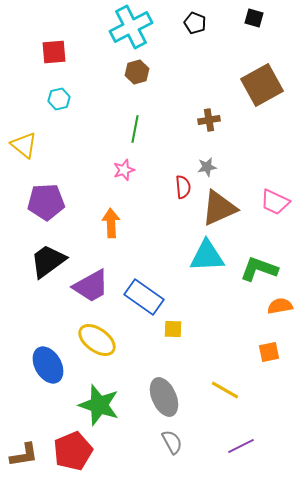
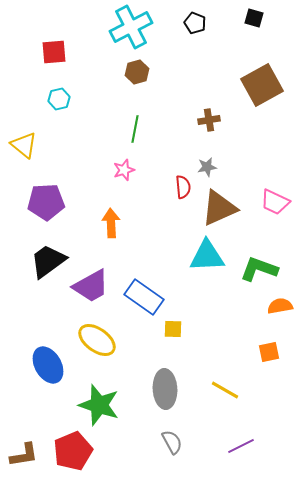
gray ellipse: moved 1 px right, 8 px up; rotated 21 degrees clockwise
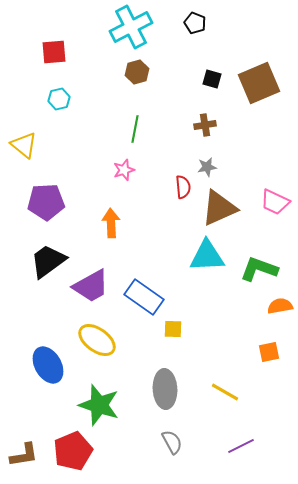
black square: moved 42 px left, 61 px down
brown square: moved 3 px left, 2 px up; rotated 6 degrees clockwise
brown cross: moved 4 px left, 5 px down
yellow line: moved 2 px down
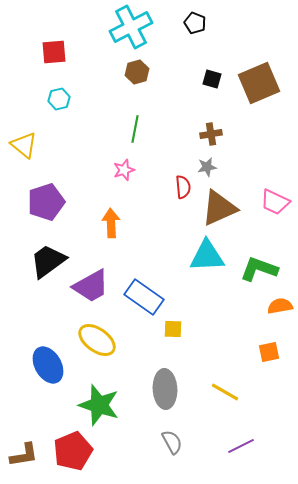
brown cross: moved 6 px right, 9 px down
purple pentagon: rotated 15 degrees counterclockwise
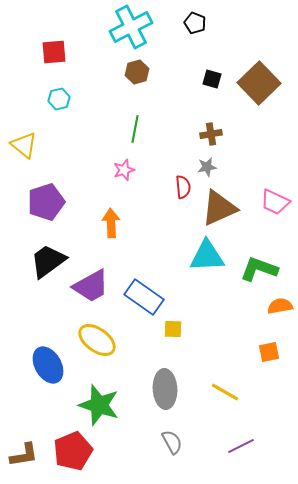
brown square: rotated 21 degrees counterclockwise
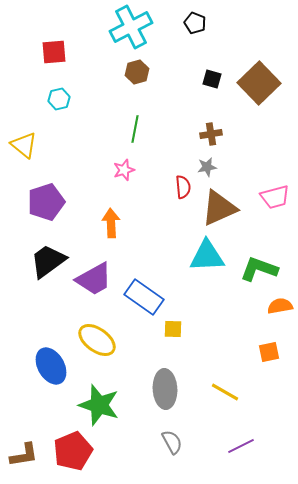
pink trapezoid: moved 5 px up; rotated 40 degrees counterclockwise
purple trapezoid: moved 3 px right, 7 px up
blue ellipse: moved 3 px right, 1 px down
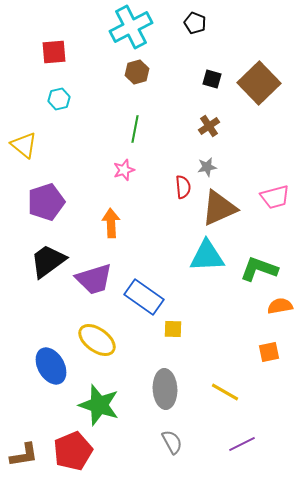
brown cross: moved 2 px left, 8 px up; rotated 25 degrees counterclockwise
purple trapezoid: rotated 12 degrees clockwise
purple line: moved 1 px right, 2 px up
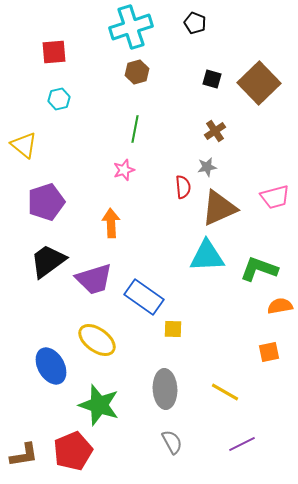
cyan cross: rotated 9 degrees clockwise
brown cross: moved 6 px right, 5 px down
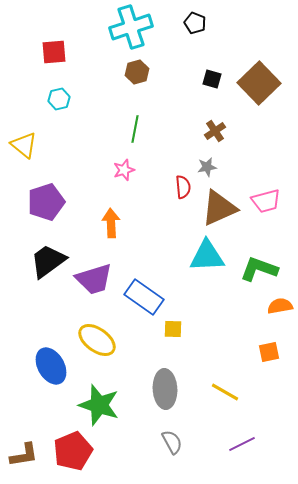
pink trapezoid: moved 9 px left, 4 px down
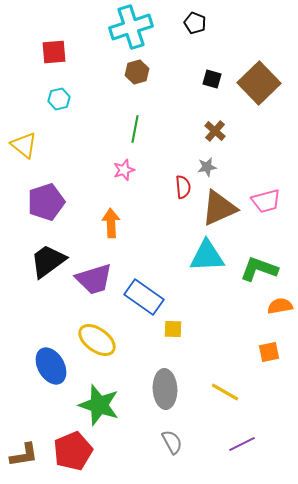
brown cross: rotated 15 degrees counterclockwise
